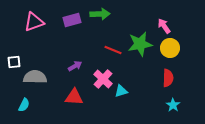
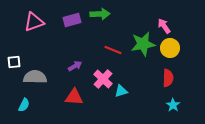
green star: moved 3 px right
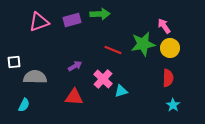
pink triangle: moved 5 px right
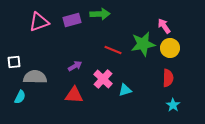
cyan triangle: moved 4 px right, 1 px up
red triangle: moved 2 px up
cyan semicircle: moved 4 px left, 8 px up
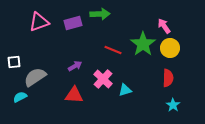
purple rectangle: moved 1 px right, 3 px down
green star: rotated 25 degrees counterclockwise
gray semicircle: rotated 35 degrees counterclockwise
cyan semicircle: rotated 144 degrees counterclockwise
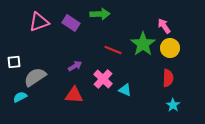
purple rectangle: moved 2 px left; rotated 48 degrees clockwise
cyan triangle: rotated 40 degrees clockwise
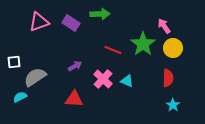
yellow circle: moved 3 px right
cyan triangle: moved 2 px right, 9 px up
red triangle: moved 4 px down
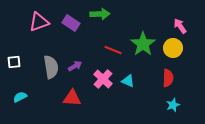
pink arrow: moved 16 px right
gray semicircle: moved 16 px right, 10 px up; rotated 115 degrees clockwise
cyan triangle: moved 1 px right
red triangle: moved 2 px left, 1 px up
cyan star: rotated 16 degrees clockwise
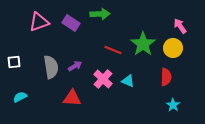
red semicircle: moved 2 px left, 1 px up
cyan star: rotated 16 degrees counterclockwise
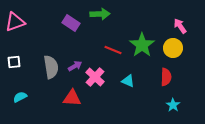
pink triangle: moved 24 px left
green star: moved 1 px left, 1 px down
pink cross: moved 8 px left, 2 px up
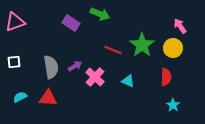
green arrow: rotated 24 degrees clockwise
red triangle: moved 24 px left
